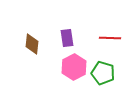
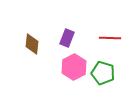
purple rectangle: rotated 30 degrees clockwise
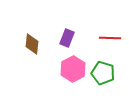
pink hexagon: moved 1 px left, 2 px down
